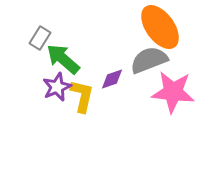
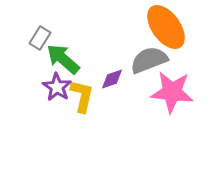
orange ellipse: moved 6 px right
purple star: rotated 16 degrees counterclockwise
pink star: moved 1 px left
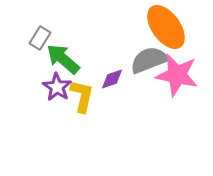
pink star: moved 5 px right, 17 px up; rotated 6 degrees clockwise
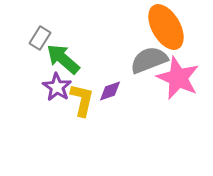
orange ellipse: rotated 6 degrees clockwise
pink star: moved 1 px right, 3 px down; rotated 12 degrees clockwise
purple diamond: moved 2 px left, 12 px down
yellow L-shape: moved 4 px down
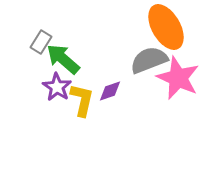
gray rectangle: moved 1 px right, 4 px down
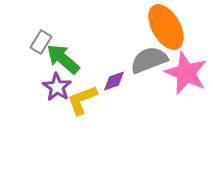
pink star: moved 8 px right, 5 px up
purple diamond: moved 4 px right, 10 px up
yellow L-shape: rotated 124 degrees counterclockwise
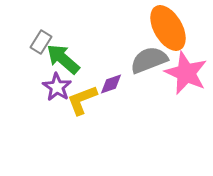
orange ellipse: moved 2 px right, 1 px down
purple diamond: moved 3 px left, 3 px down
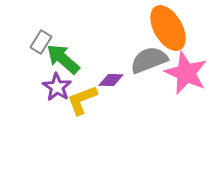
purple diamond: moved 4 px up; rotated 20 degrees clockwise
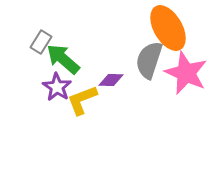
gray semicircle: rotated 51 degrees counterclockwise
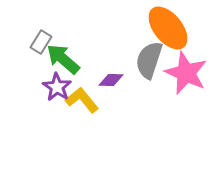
orange ellipse: rotated 9 degrees counterclockwise
yellow L-shape: rotated 72 degrees clockwise
